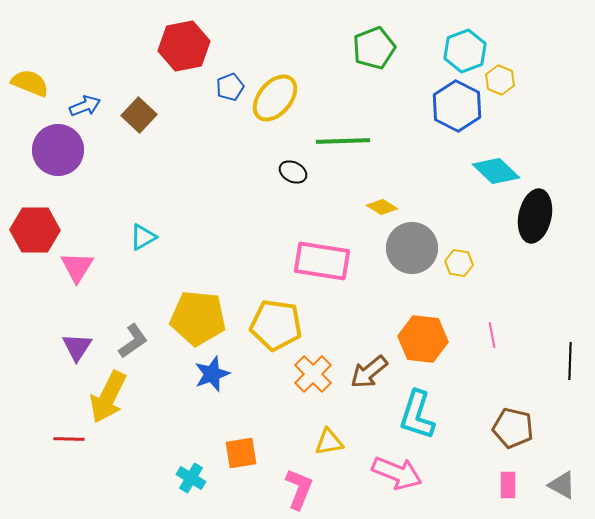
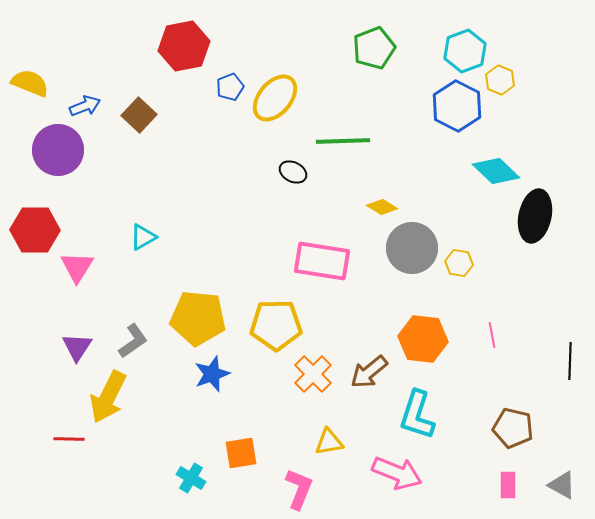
yellow pentagon at (276, 325): rotated 9 degrees counterclockwise
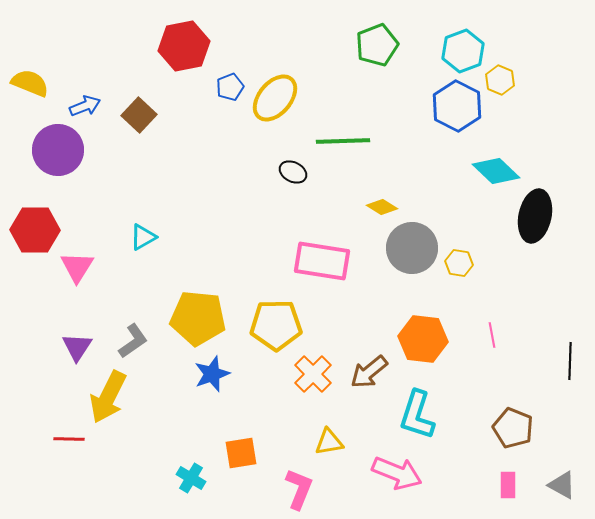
green pentagon at (374, 48): moved 3 px right, 3 px up
cyan hexagon at (465, 51): moved 2 px left
brown pentagon at (513, 428): rotated 9 degrees clockwise
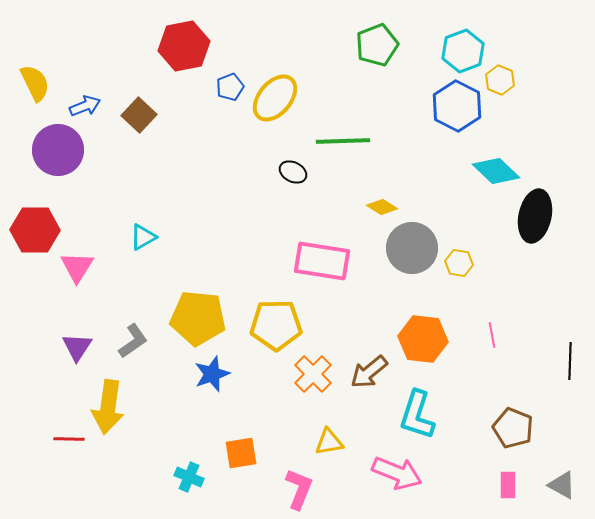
yellow semicircle at (30, 83): moved 5 px right; rotated 42 degrees clockwise
yellow arrow at (108, 397): moved 10 px down; rotated 18 degrees counterclockwise
cyan cross at (191, 478): moved 2 px left, 1 px up; rotated 8 degrees counterclockwise
